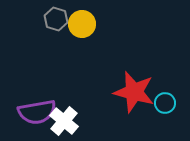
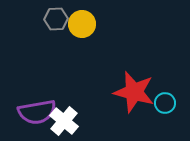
gray hexagon: rotated 20 degrees counterclockwise
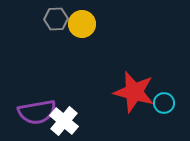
cyan circle: moved 1 px left
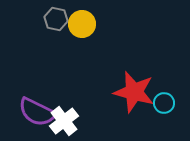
gray hexagon: rotated 15 degrees clockwise
purple semicircle: rotated 36 degrees clockwise
white cross: rotated 12 degrees clockwise
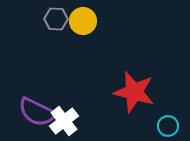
gray hexagon: rotated 10 degrees counterclockwise
yellow circle: moved 1 px right, 3 px up
cyan circle: moved 4 px right, 23 px down
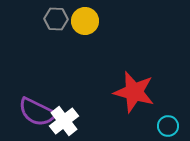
yellow circle: moved 2 px right
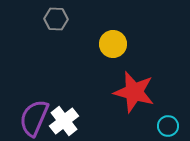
yellow circle: moved 28 px right, 23 px down
purple semicircle: moved 3 px left, 6 px down; rotated 87 degrees clockwise
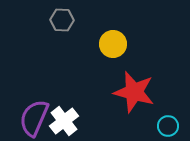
gray hexagon: moved 6 px right, 1 px down
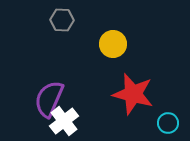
red star: moved 1 px left, 2 px down
purple semicircle: moved 15 px right, 19 px up
cyan circle: moved 3 px up
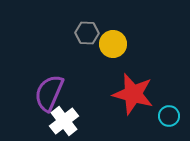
gray hexagon: moved 25 px right, 13 px down
purple semicircle: moved 6 px up
cyan circle: moved 1 px right, 7 px up
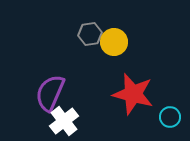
gray hexagon: moved 3 px right, 1 px down; rotated 10 degrees counterclockwise
yellow circle: moved 1 px right, 2 px up
purple semicircle: moved 1 px right
cyan circle: moved 1 px right, 1 px down
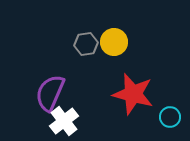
gray hexagon: moved 4 px left, 10 px down
